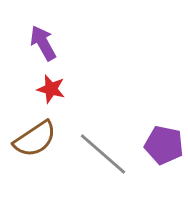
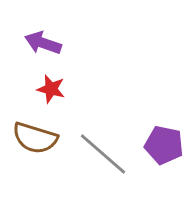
purple arrow: rotated 42 degrees counterclockwise
brown semicircle: moved 1 px up; rotated 51 degrees clockwise
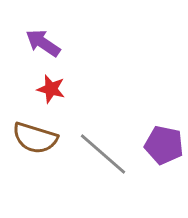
purple arrow: rotated 15 degrees clockwise
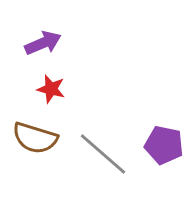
purple arrow: rotated 123 degrees clockwise
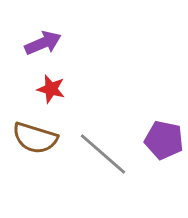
purple pentagon: moved 5 px up
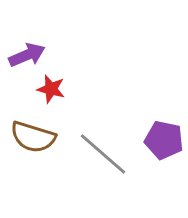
purple arrow: moved 16 px left, 12 px down
brown semicircle: moved 2 px left, 1 px up
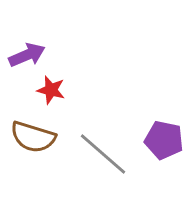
red star: moved 1 px down
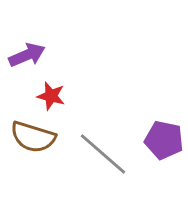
red star: moved 6 px down
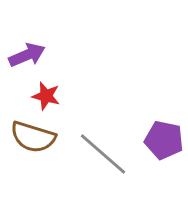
red star: moved 5 px left
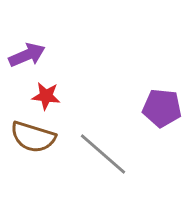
red star: rotated 8 degrees counterclockwise
purple pentagon: moved 2 px left, 32 px up; rotated 6 degrees counterclockwise
